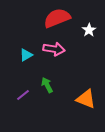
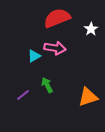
white star: moved 2 px right, 1 px up
pink arrow: moved 1 px right, 1 px up
cyan triangle: moved 8 px right, 1 px down
orange triangle: moved 2 px right, 2 px up; rotated 40 degrees counterclockwise
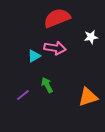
white star: moved 8 px down; rotated 24 degrees clockwise
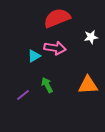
orange triangle: moved 12 px up; rotated 15 degrees clockwise
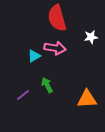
red semicircle: rotated 84 degrees counterclockwise
orange triangle: moved 1 px left, 14 px down
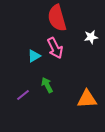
pink arrow: rotated 55 degrees clockwise
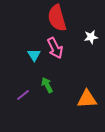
cyan triangle: moved 1 px up; rotated 32 degrees counterclockwise
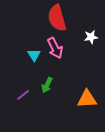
green arrow: rotated 126 degrees counterclockwise
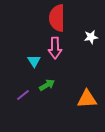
red semicircle: rotated 16 degrees clockwise
pink arrow: rotated 25 degrees clockwise
cyan triangle: moved 6 px down
green arrow: rotated 147 degrees counterclockwise
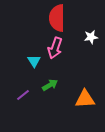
pink arrow: rotated 20 degrees clockwise
green arrow: moved 3 px right
orange triangle: moved 2 px left
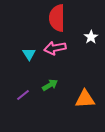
white star: rotated 24 degrees counterclockwise
pink arrow: rotated 60 degrees clockwise
cyan triangle: moved 5 px left, 7 px up
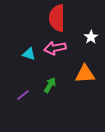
cyan triangle: rotated 40 degrees counterclockwise
green arrow: rotated 28 degrees counterclockwise
orange triangle: moved 25 px up
